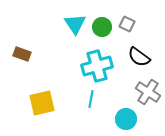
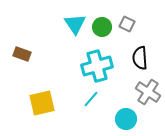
black semicircle: moved 1 px right, 1 px down; rotated 50 degrees clockwise
cyan line: rotated 30 degrees clockwise
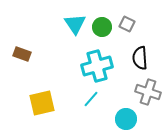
gray cross: rotated 15 degrees counterclockwise
